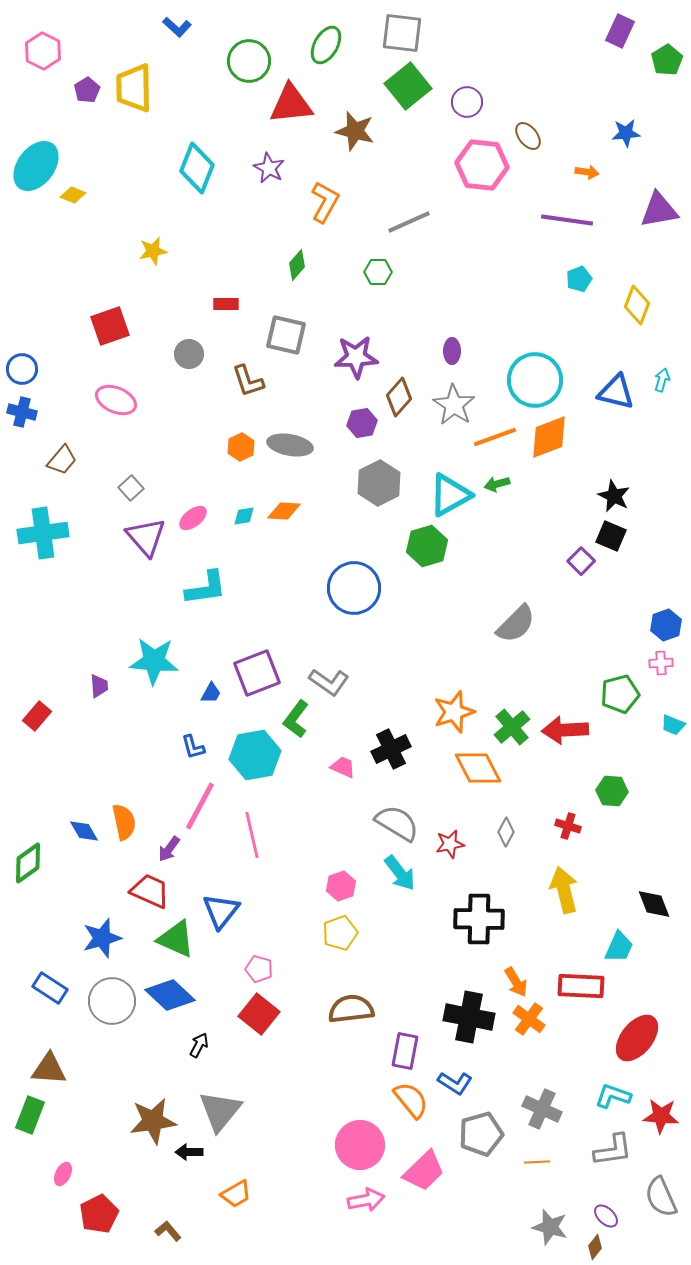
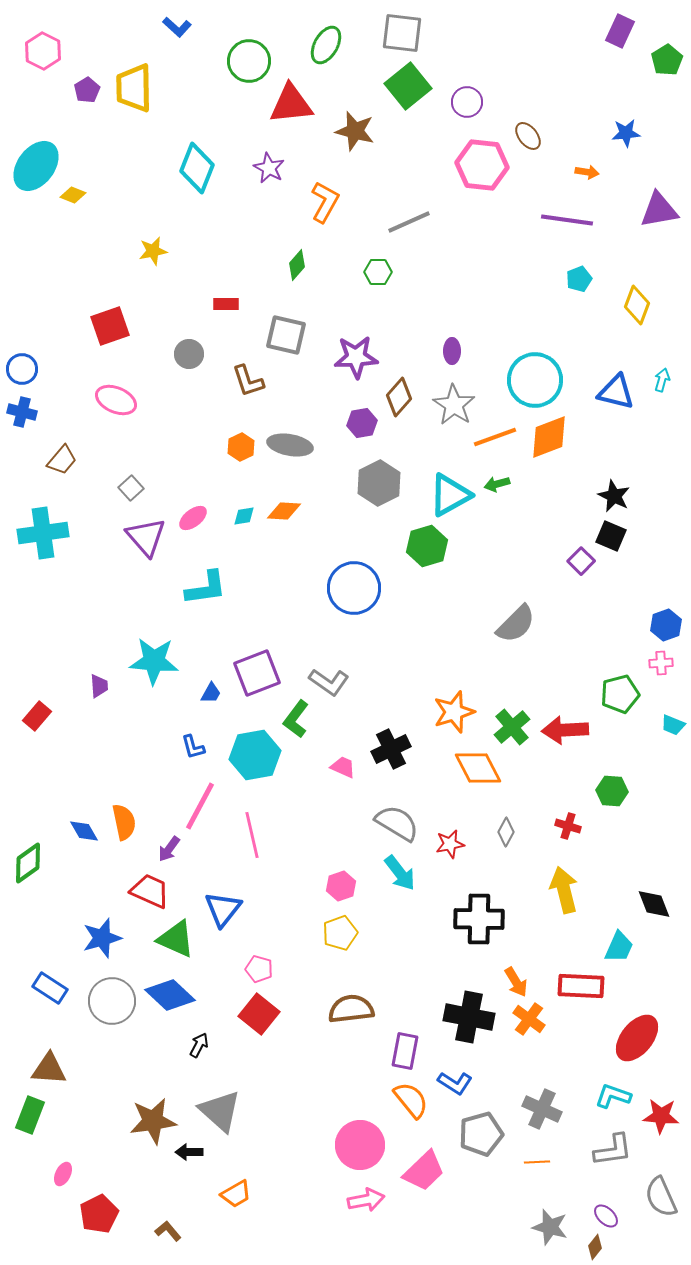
blue triangle at (221, 911): moved 2 px right, 2 px up
gray triangle at (220, 1111): rotated 27 degrees counterclockwise
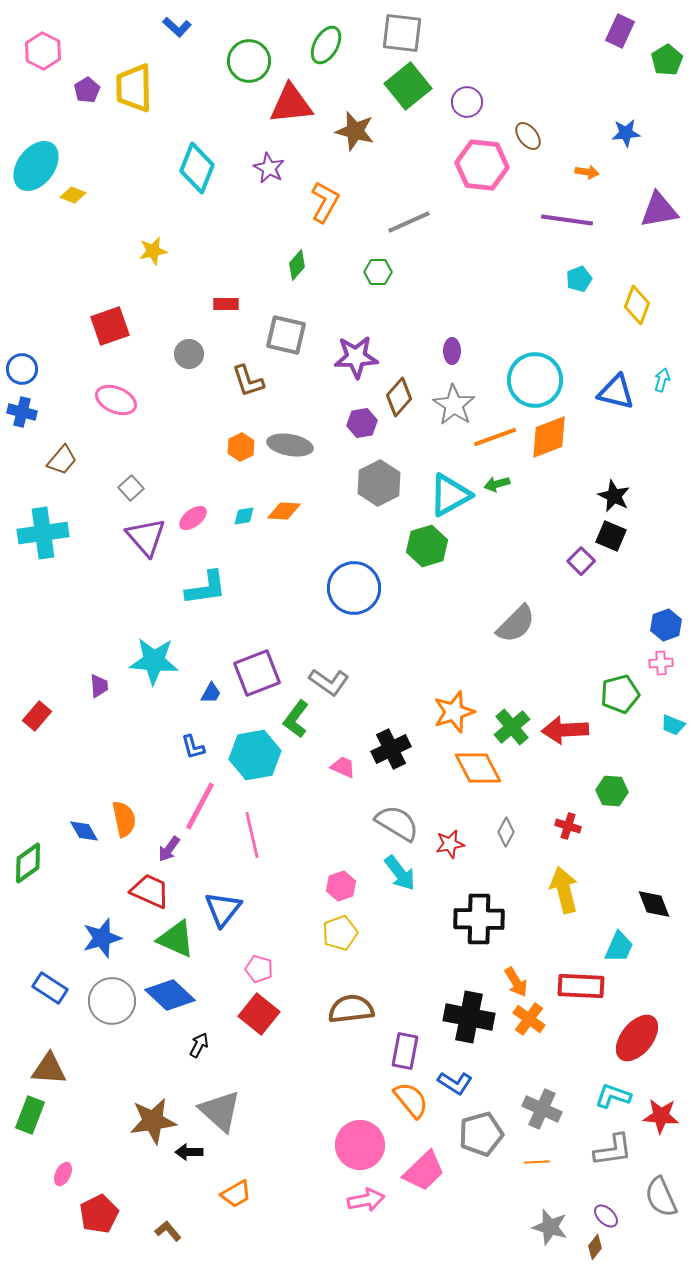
orange semicircle at (124, 822): moved 3 px up
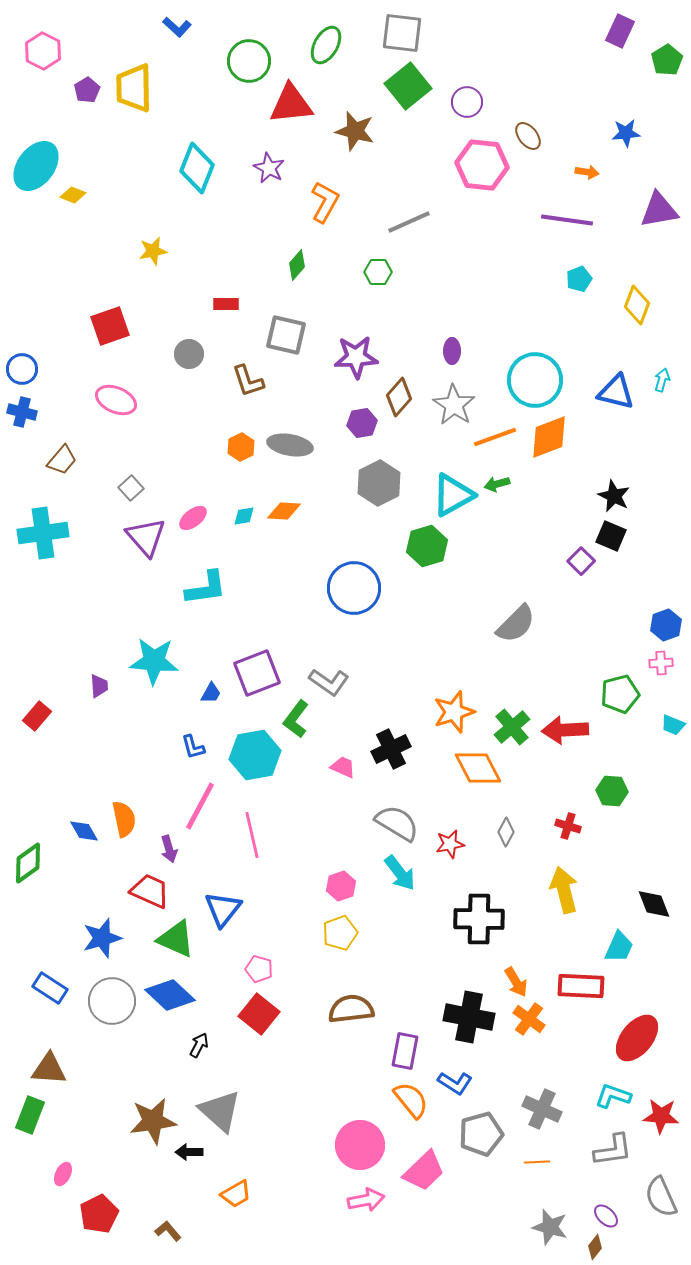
cyan triangle at (450, 495): moved 3 px right
purple arrow at (169, 849): rotated 52 degrees counterclockwise
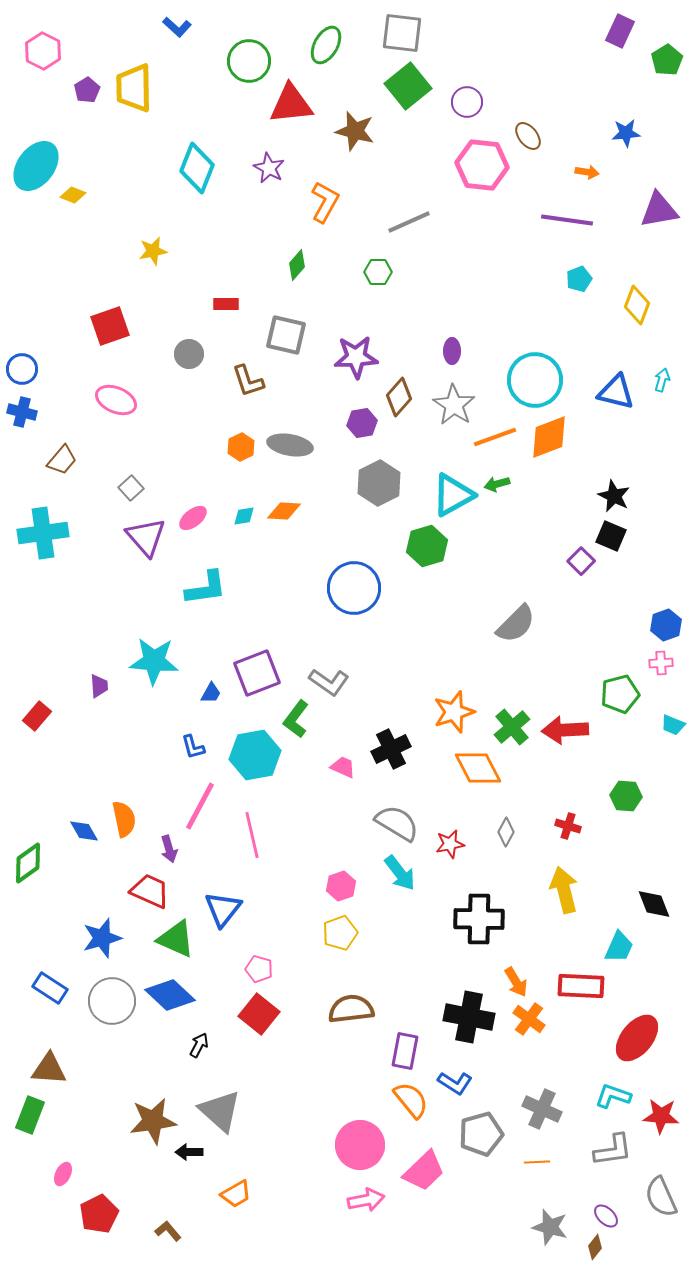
green hexagon at (612, 791): moved 14 px right, 5 px down
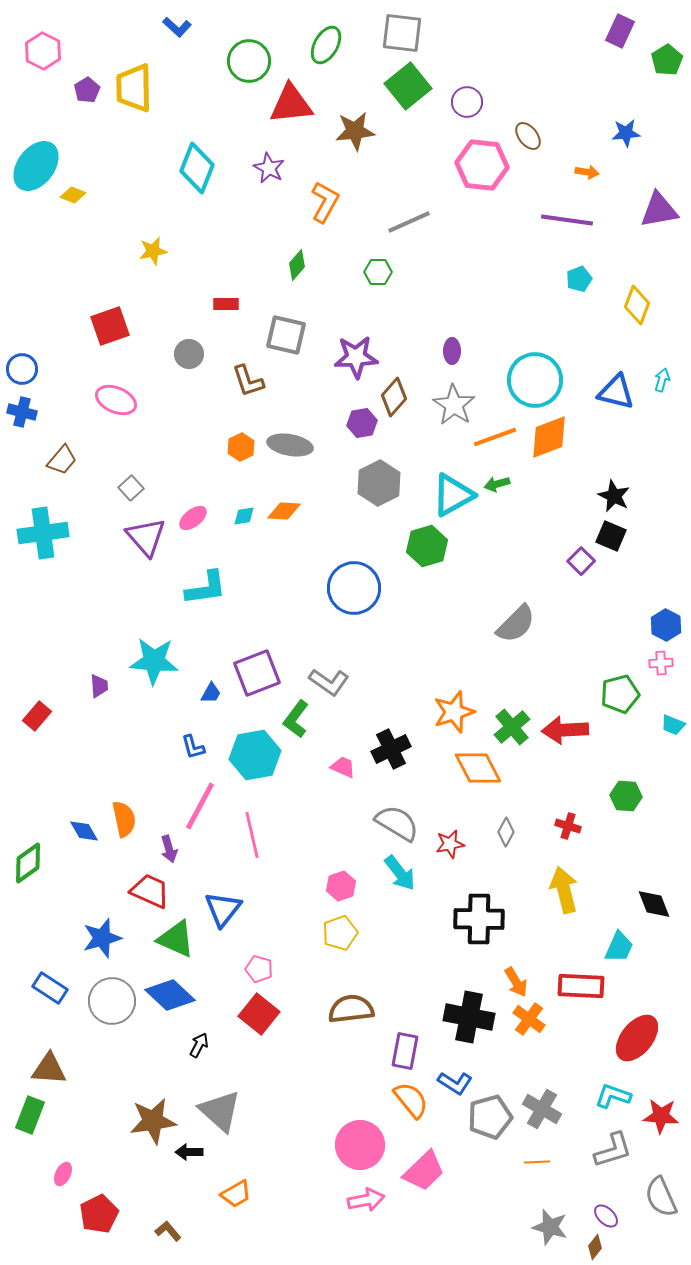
brown star at (355, 131): rotated 21 degrees counterclockwise
brown diamond at (399, 397): moved 5 px left
blue hexagon at (666, 625): rotated 12 degrees counterclockwise
gray cross at (542, 1109): rotated 6 degrees clockwise
gray pentagon at (481, 1134): moved 9 px right, 17 px up
gray L-shape at (613, 1150): rotated 9 degrees counterclockwise
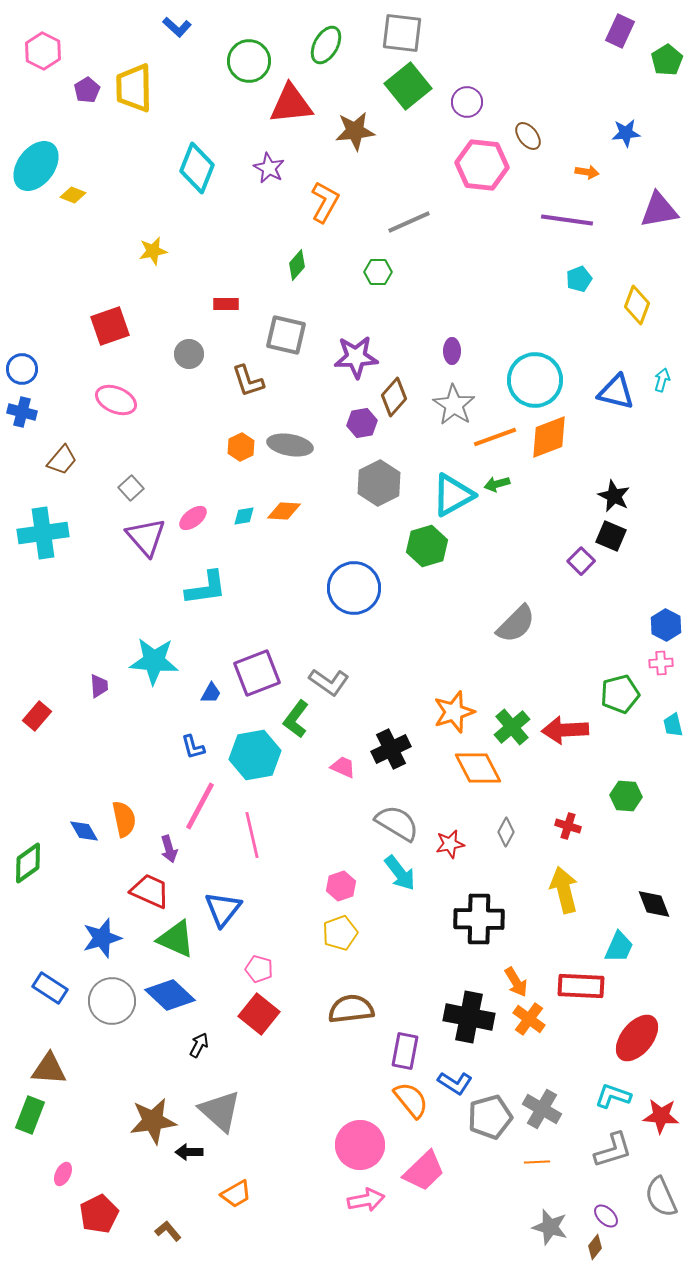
cyan trapezoid at (673, 725): rotated 55 degrees clockwise
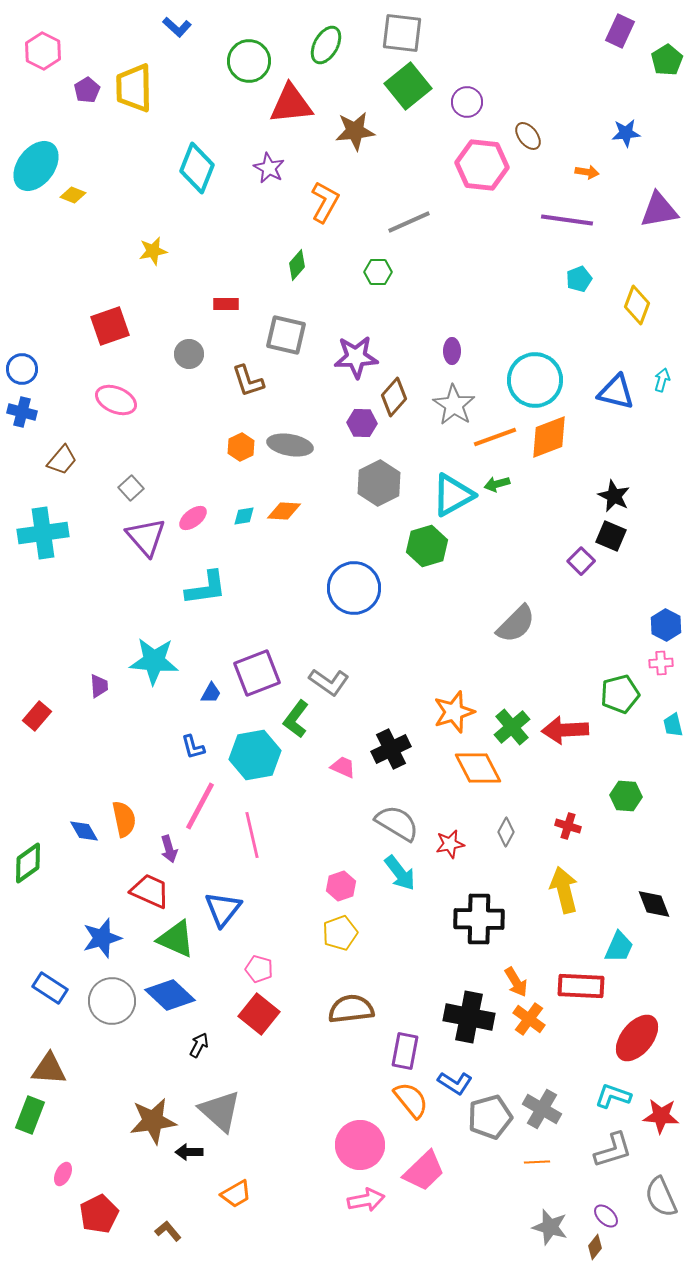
purple hexagon at (362, 423): rotated 12 degrees clockwise
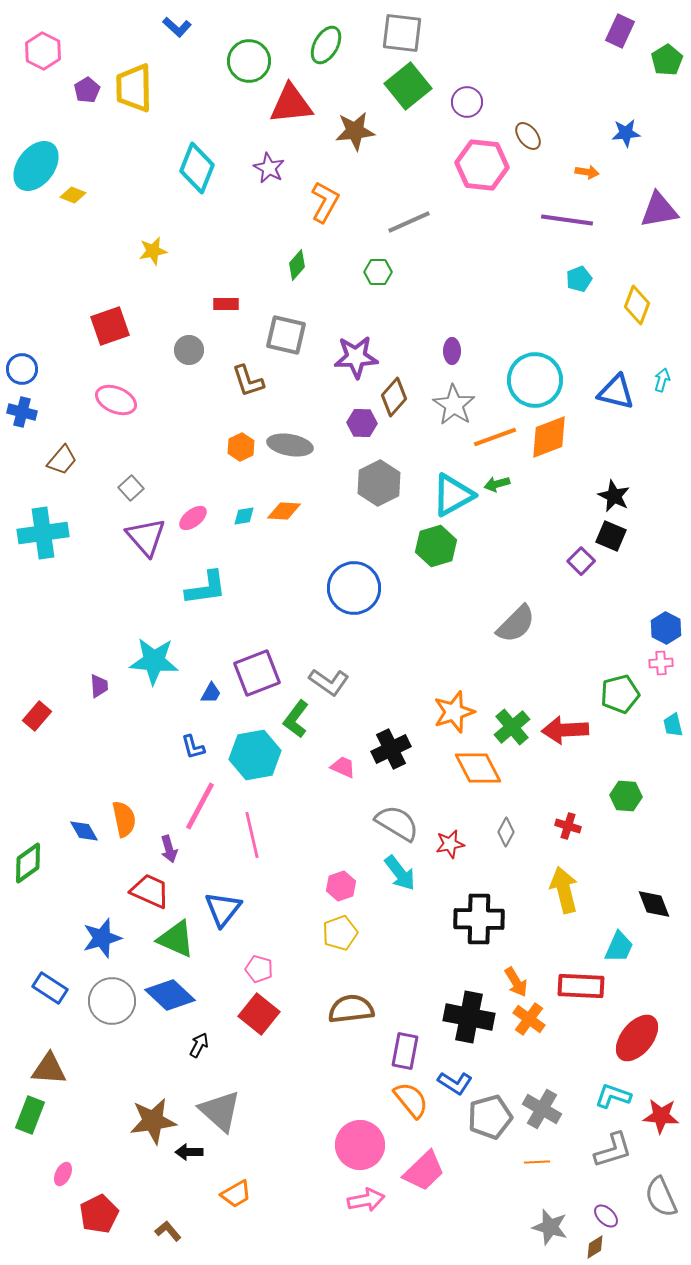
gray circle at (189, 354): moved 4 px up
green hexagon at (427, 546): moved 9 px right
blue hexagon at (666, 625): moved 3 px down
brown diamond at (595, 1247): rotated 20 degrees clockwise
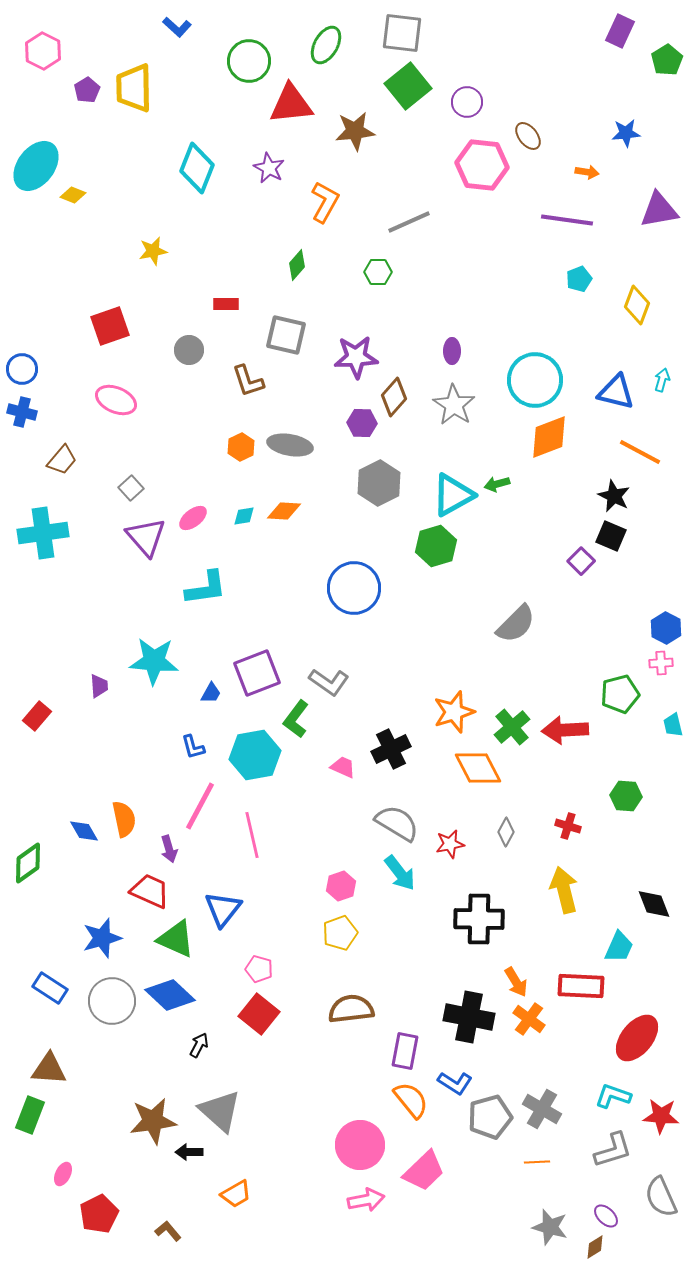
orange line at (495, 437): moved 145 px right, 15 px down; rotated 48 degrees clockwise
